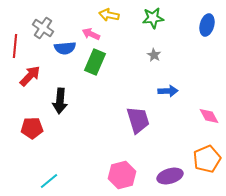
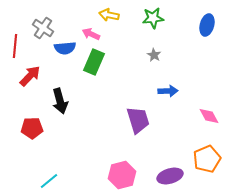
green rectangle: moved 1 px left
black arrow: rotated 20 degrees counterclockwise
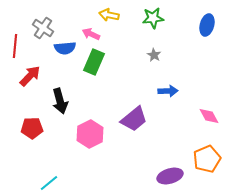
purple trapezoid: moved 4 px left, 1 px up; rotated 68 degrees clockwise
pink hexagon: moved 32 px left, 41 px up; rotated 12 degrees counterclockwise
cyan line: moved 2 px down
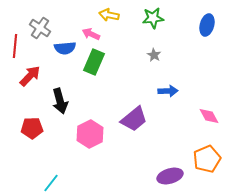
gray cross: moved 3 px left
cyan line: moved 2 px right; rotated 12 degrees counterclockwise
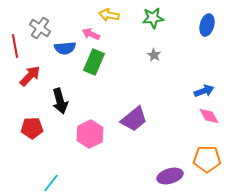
red line: rotated 15 degrees counterclockwise
blue arrow: moved 36 px right; rotated 18 degrees counterclockwise
orange pentagon: rotated 24 degrees clockwise
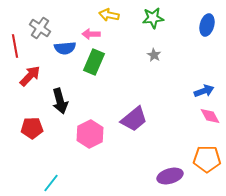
pink arrow: rotated 24 degrees counterclockwise
pink diamond: moved 1 px right
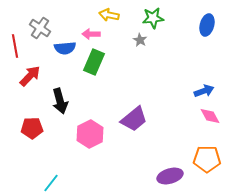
gray star: moved 14 px left, 15 px up
